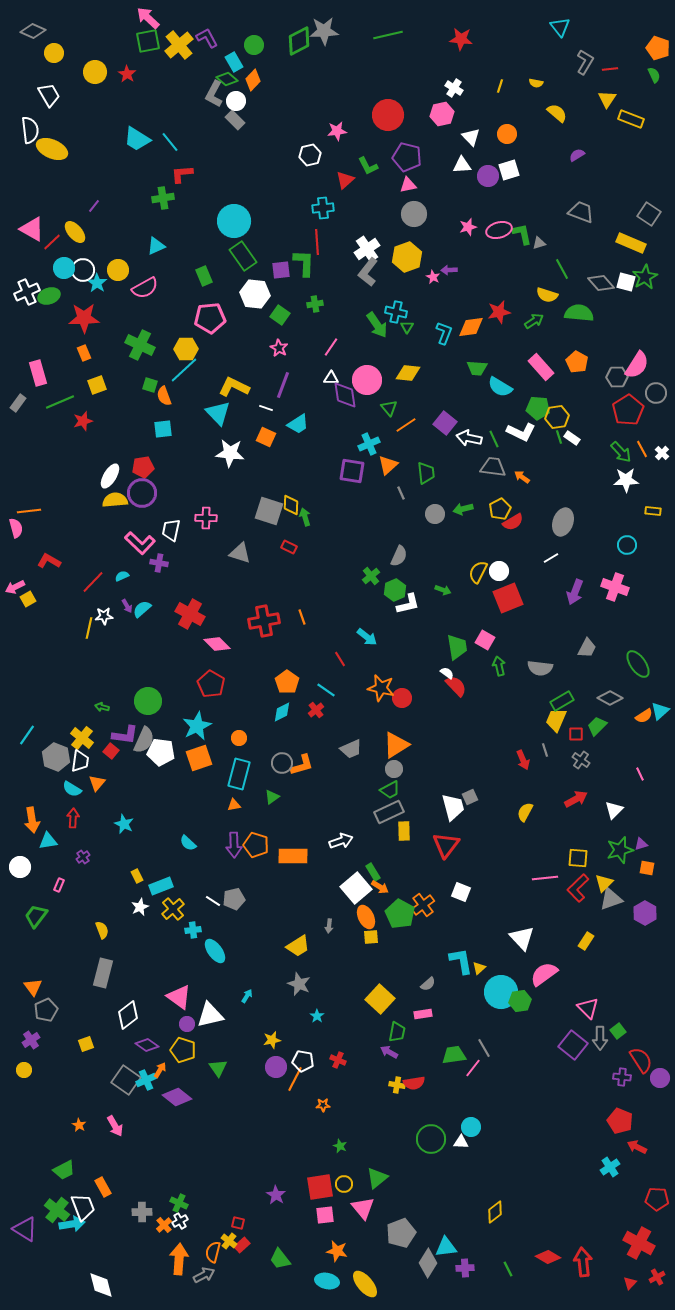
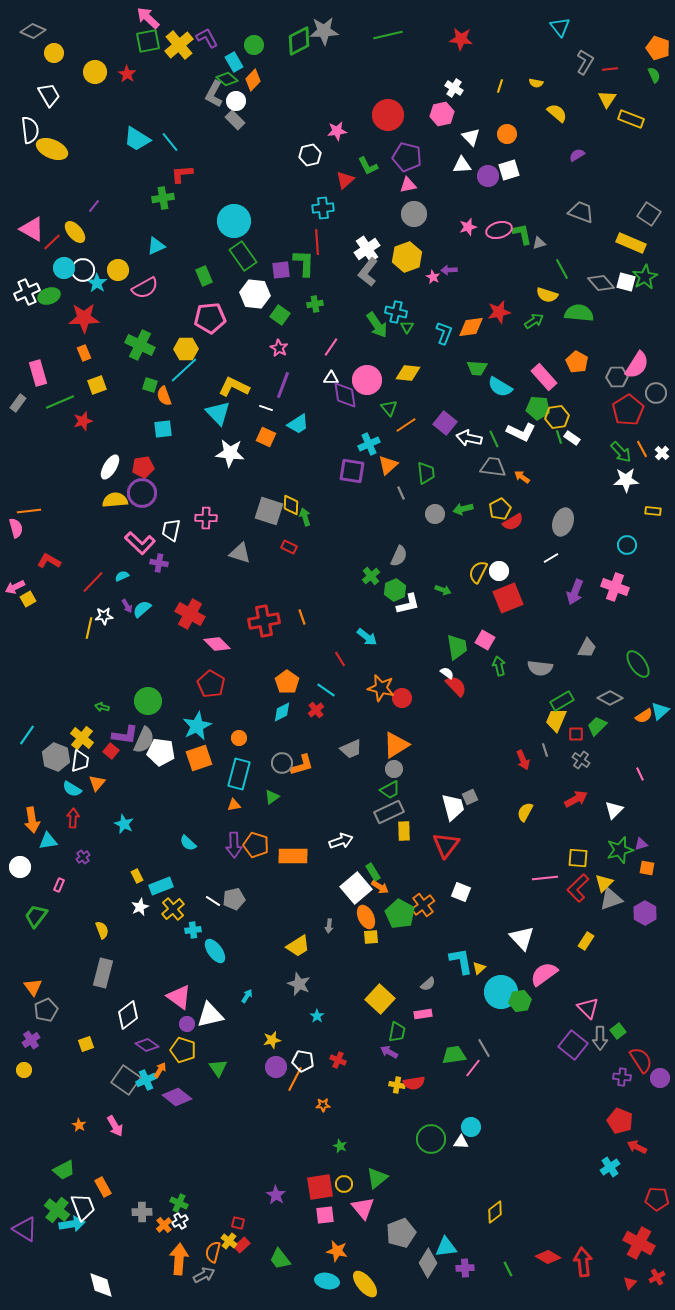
pink rectangle at (541, 367): moved 3 px right, 10 px down
white ellipse at (110, 476): moved 9 px up
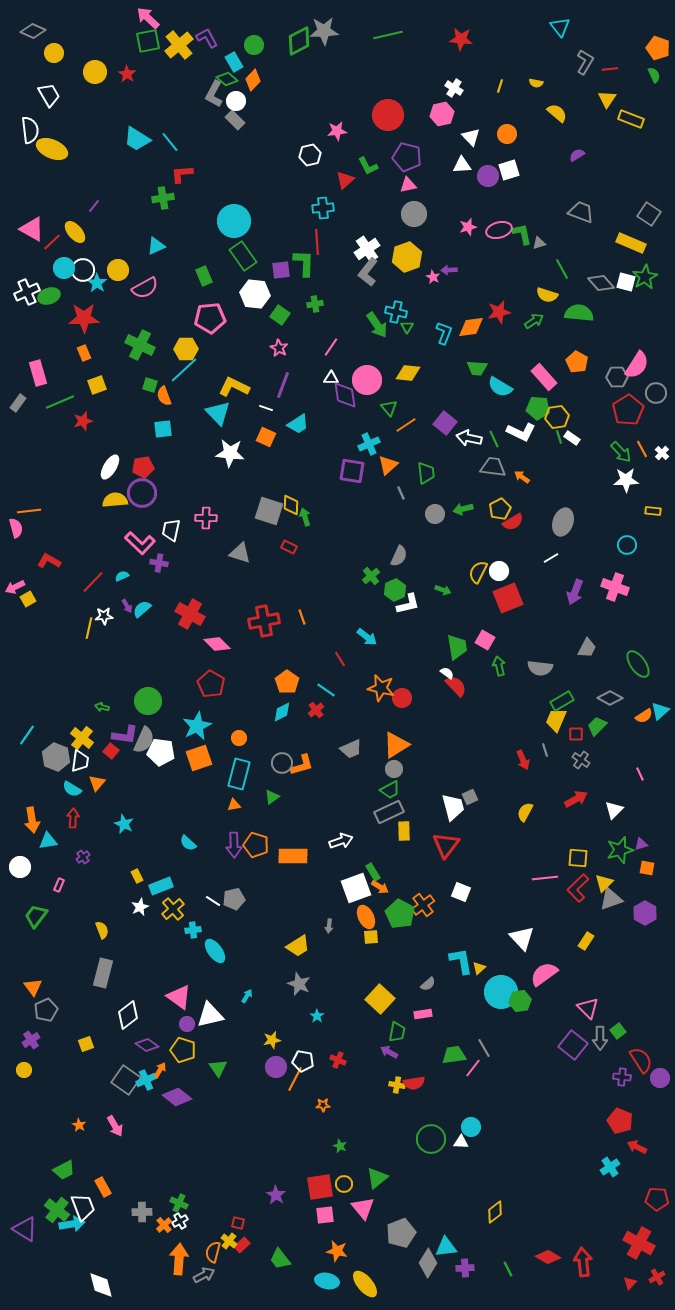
white square at (356, 888): rotated 20 degrees clockwise
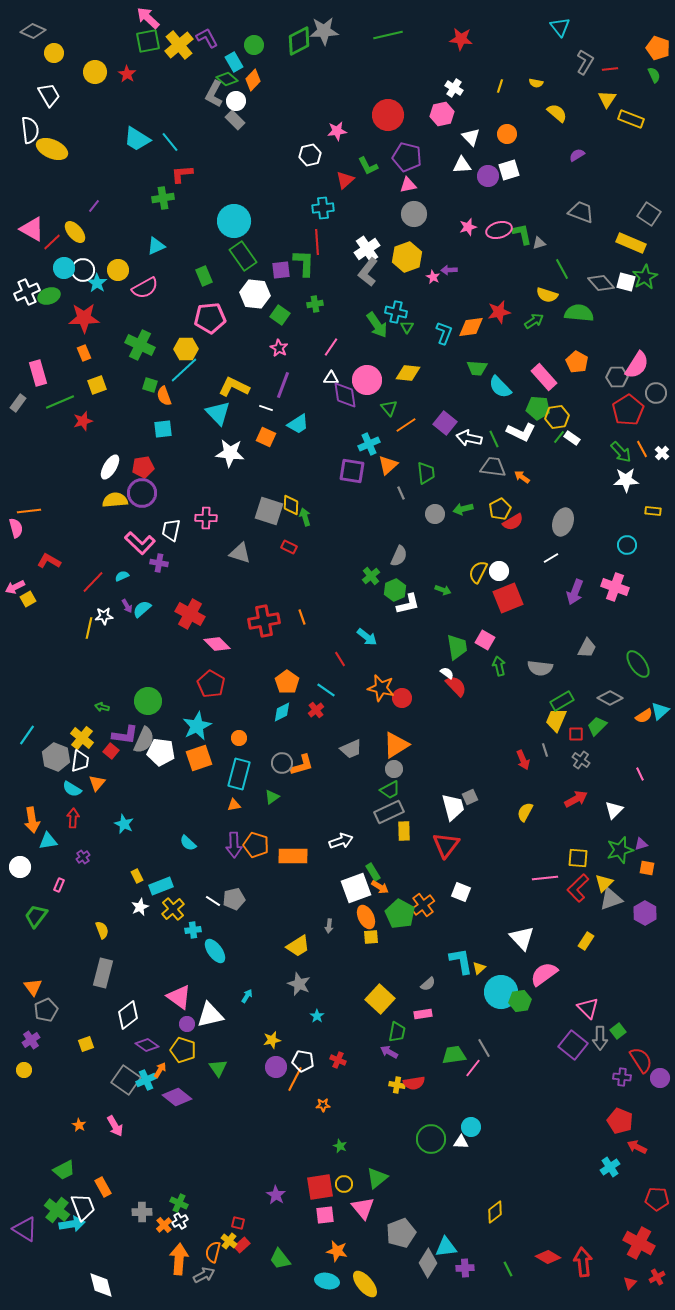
cyan semicircle at (500, 387): rotated 15 degrees clockwise
green line at (559, 437): rotated 56 degrees clockwise
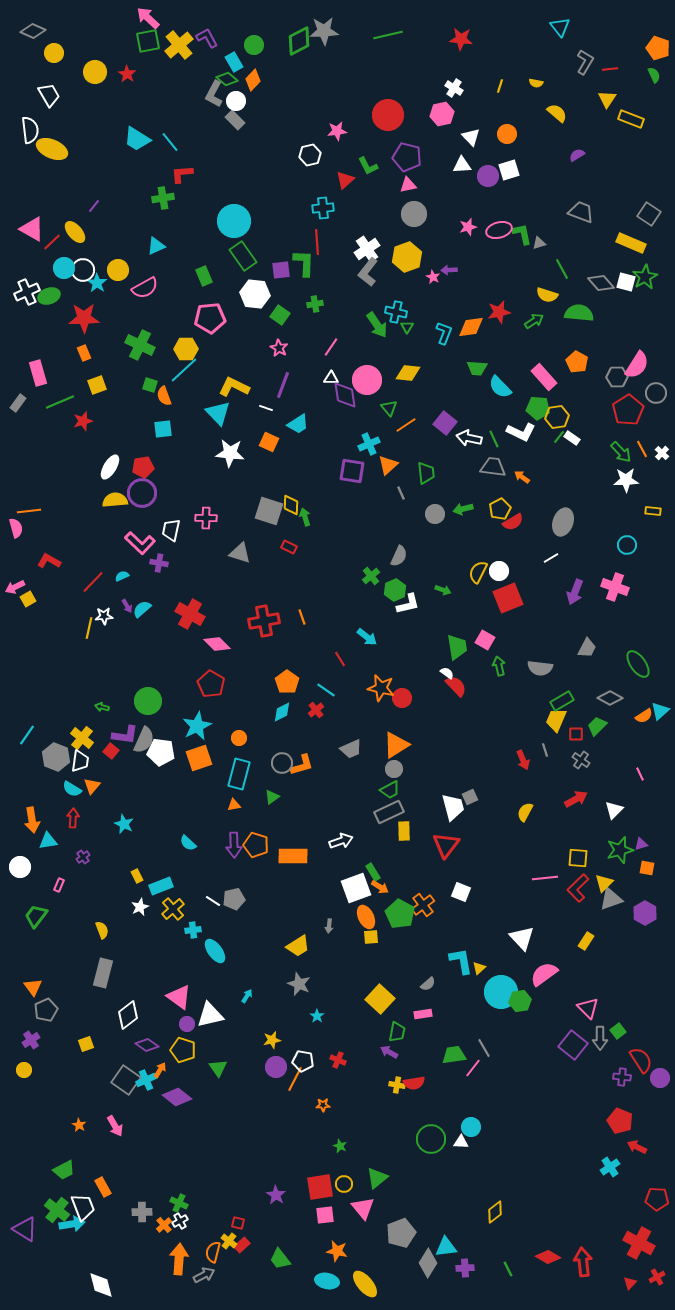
orange square at (266, 437): moved 3 px right, 5 px down
orange triangle at (97, 783): moved 5 px left, 3 px down
